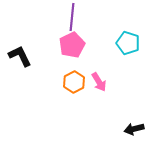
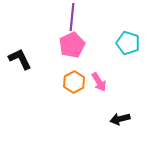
black L-shape: moved 3 px down
black arrow: moved 14 px left, 10 px up
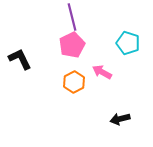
purple line: rotated 20 degrees counterclockwise
pink arrow: moved 3 px right, 10 px up; rotated 150 degrees clockwise
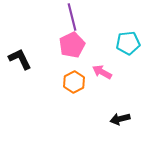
cyan pentagon: rotated 25 degrees counterclockwise
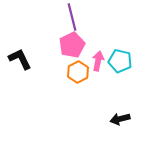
cyan pentagon: moved 8 px left, 18 px down; rotated 20 degrees clockwise
pink arrow: moved 4 px left, 11 px up; rotated 72 degrees clockwise
orange hexagon: moved 4 px right, 10 px up
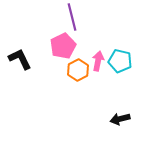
pink pentagon: moved 9 px left, 1 px down
orange hexagon: moved 2 px up
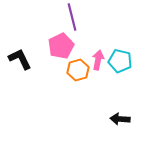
pink pentagon: moved 2 px left
pink arrow: moved 1 px up
orange hexagon: rotated 10 degrees clockwise
black arrow: rotated 18 degrees clockwise
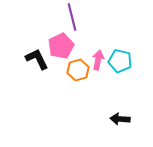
black L-shape: moved 17 px right
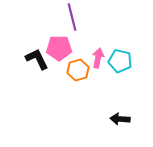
pink pentagon: moved 2 px left, 2 px down; rotated 25 degrees clockwise
pink arrow: moved 2 px up
